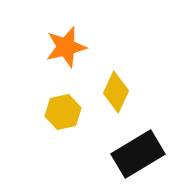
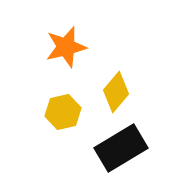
yellow diamond: rotated 15 degrees clockwise
black rectangle: moved 17 px left, 6 px up
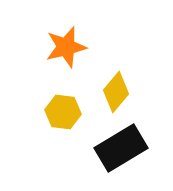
yellow hexagon: rotated 20 degrees clockwise
